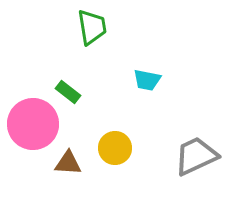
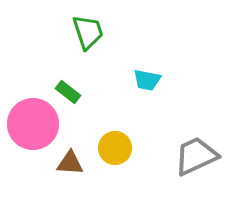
green trapezoid: moved 4 px left, 5 px down; rotated 9 degrees counterclockwise
brown triangle: moved 2 px right
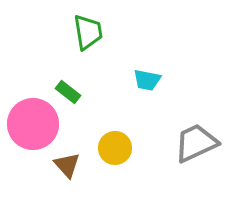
green trapezoid: rotated 9 degrees clockwise
gray trapezoid: moved 13 px up
brown triangle: moved 3 px left, 2 px down; rotated 44 degrees clockwise
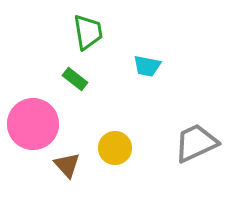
cyan trapezoid: moved 14 px up
green rectangle: moved 7 px right, 13 px up
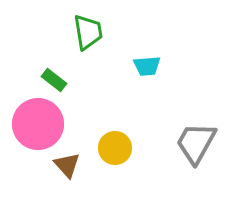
cyan trapezoid: rotated 16 degrees counterclockwise
green rectangle: moved 21 px left, 1 px down
pink circle: moved 5 px right
gray trapezoid: rotated 36 degrees counterclockwise
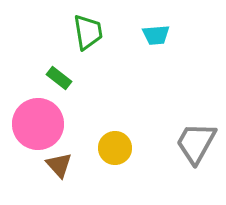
cyan trapezoid: moved 9 px right, 31 px up
green rectangle: moved 5 px right, 2 px up
brown triangle: moved 8 px left
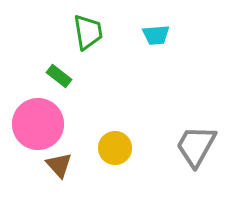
green rectangle: moved 2 px up
gray trapezoid: moved 3 px down
